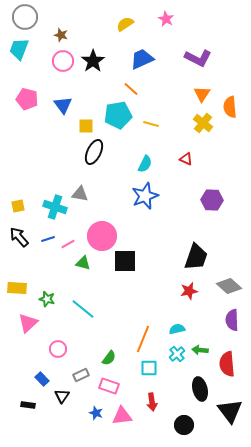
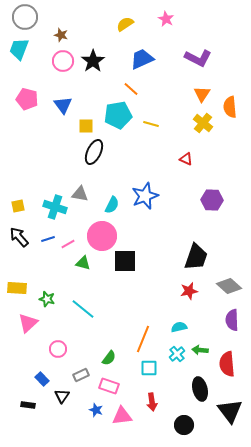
cyan semicircle at (145, 164): moved 33 px left, 41 px down
cyan semicircle at (177, 329): moved 2 px right, 2 px up
blue star at (96, 413): moved 3 px up
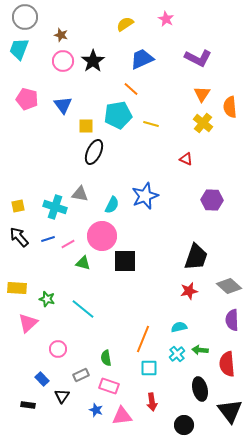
green semicircle at (109, 358): moved 3 px left; rotated 133 degrees clockwise
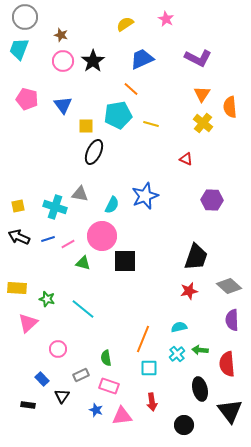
black arrow at (19, 237): rotated 25 degrees counterclockwise
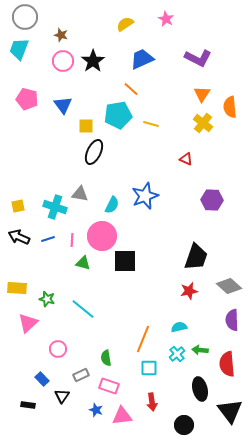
pink line at (68, 244): moved 4 px right, 4 px up; rotated 56 degrees counterclockwise
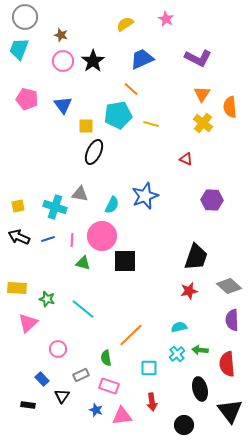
orange line at (143, 339): moved 12 px left, 4 px up; rotated 24 degrees clockwise
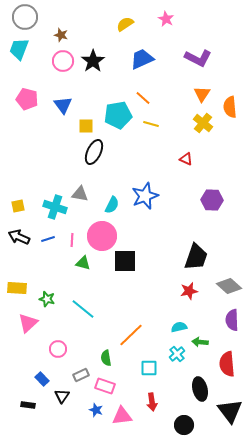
orange line at (131, 89): moved 12 px right, 9 px down
green arrow at (200, 350): moved 8 px up
pink rectangle at (109, 386): moved 4 px left
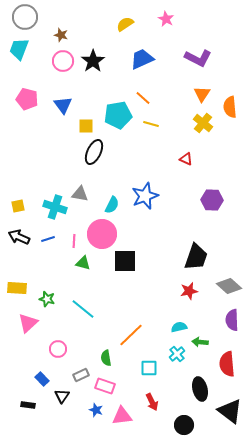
pink circle at (102, 236): moved 2 px up
pink line at (72, 240): moved 2 px right, 1 px down
red arrow at (152, 402): rotated 18 degrees counterclockwise
black triangle at (230, 411): rotated 16 degrees counterclockwise
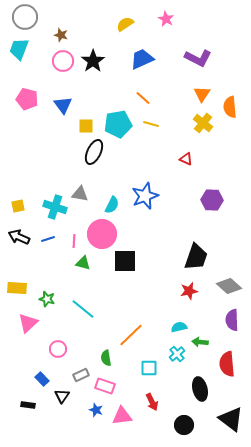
cyan pentagon at (118, 115): moved 9 px down
black triangle at (230, 411): moved 1 px right, 8 px down
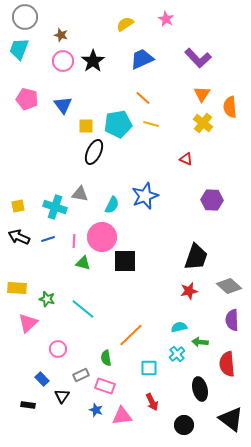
purple L-shape at (198, 58): rotated 20 degrees clockwise
pink circle at (102, 234): moved 3 px down
